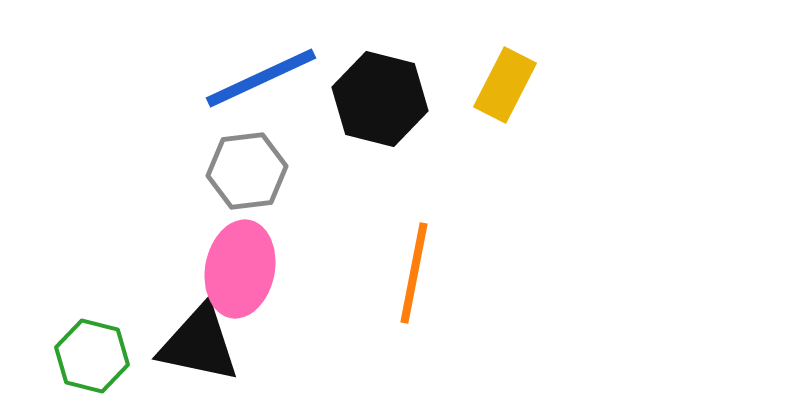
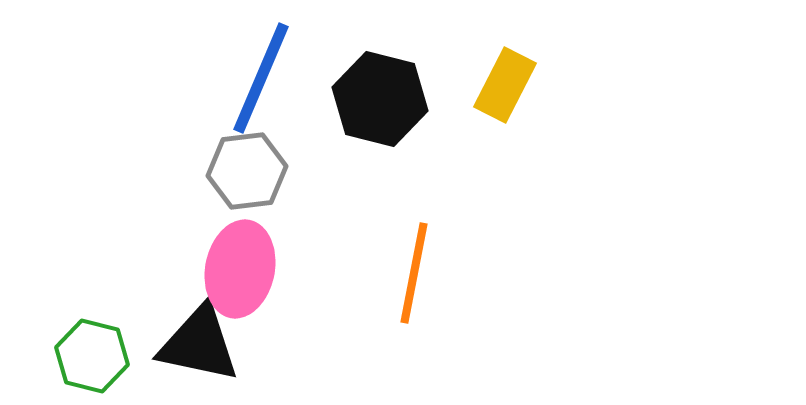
blue line: rotated 42 degrees counterclockwise
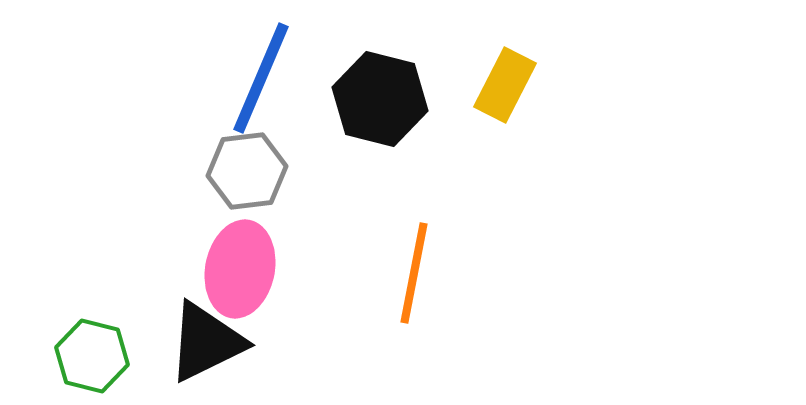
black triangle: moved 7 px right, 2 px up; rotated 38 degrees counterclockwise
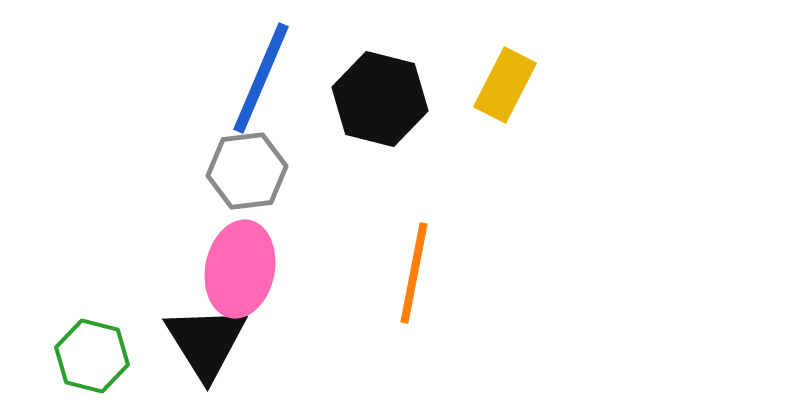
black triangle: rotated 36 degrees counterclockwise
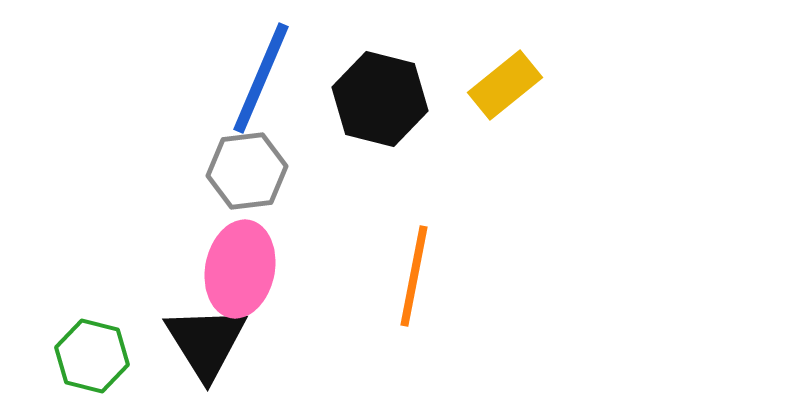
yellow rectangle: rotated 24 degrees clockwise
orange line: moved 3 px down
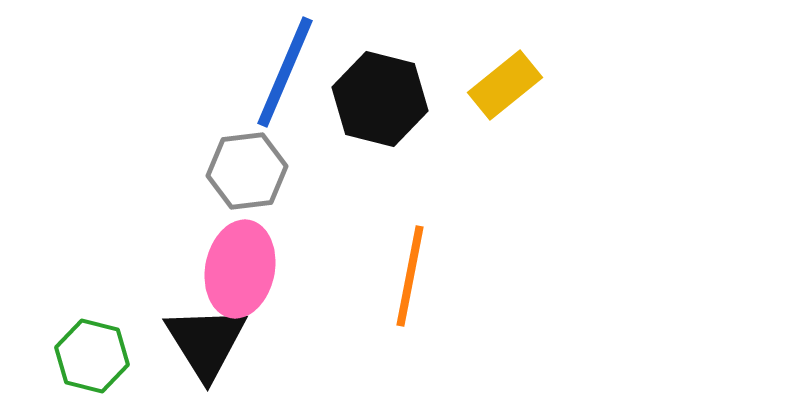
blue line: moved 24 px right, 6 px up
orange line: moved 4 px left
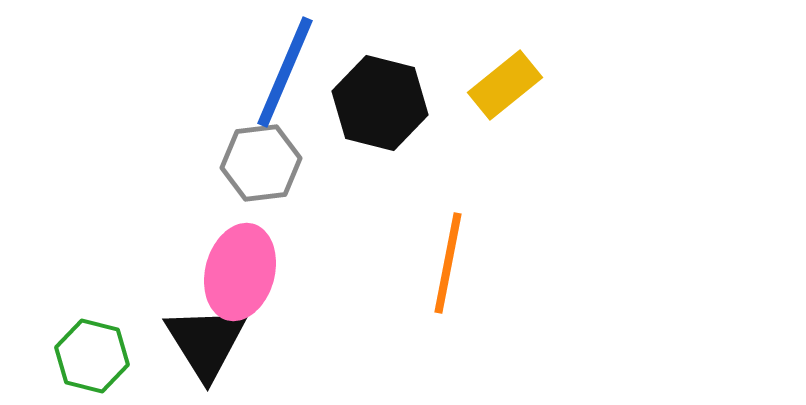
black hexagon: moved 4 px down
gray hexagon: moved 14 px right, 8 px up
pink ellipse: moved 3 px down; rotated 4 degrees clockwise
orange line: moved 38 px right, 13 px up
